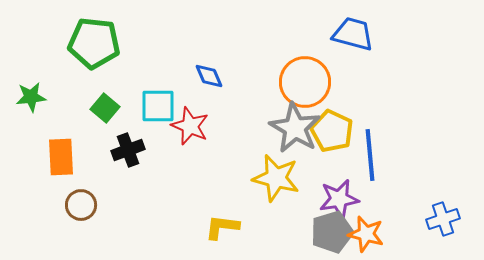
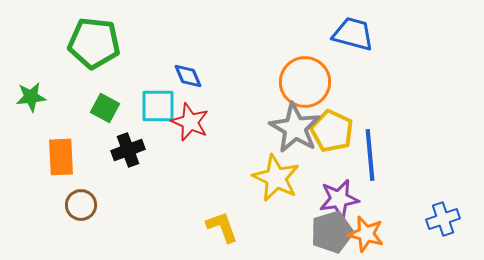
blue diamond: moved 21 px left
green square: rotated 12 degrees counterclockwise
red star: moved 4 px up
yellow star: rotated 12 degrees clockwise
yellow L-shape: rotated 63 degrees clockwise
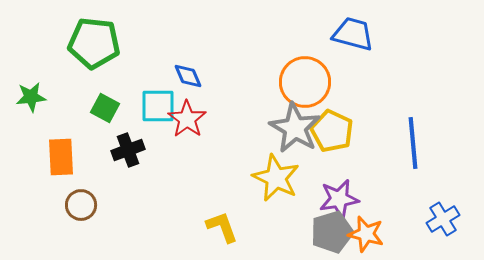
red star: moved 3 px left, 3 px up; rotated 12 degrees clockwise
blue line: moved 43 px right, 12 px up
blue cross: rotated 12 degrees counterclockwise
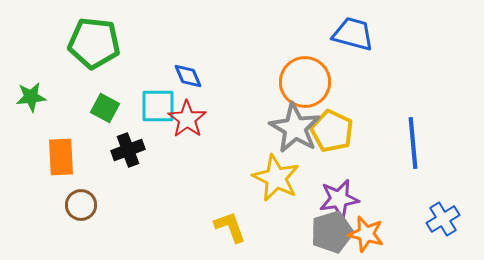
yellow L-shape: moved 8 px right
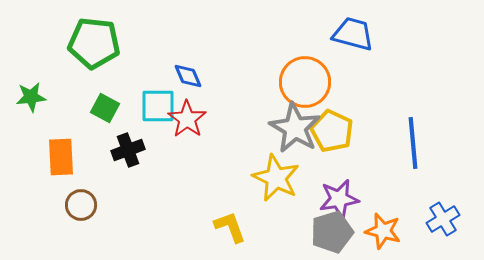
orange star: moved 17 px right, 3 px up
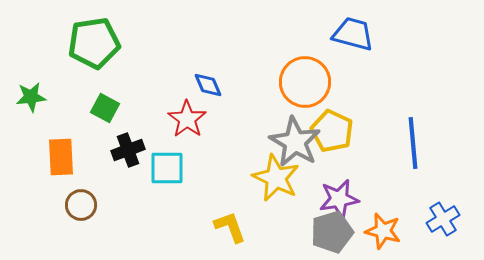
green pentagon: rotated 15 degrees counterclockwise
blue diamond: moved 20 px right, 9 px down
cyan square: moved 9 px right, 62 px down
gray star: moved 14 px down
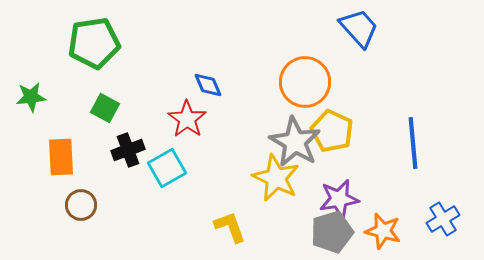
blue trapezoid: moved 6 px right, 6 px up; rotated 33 degrees clockwise
cyan square: rotated 30 degrees counterclockwise
